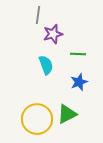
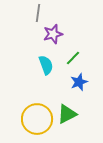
gray line: moved 2 px up
green line: moved 5 px left, 4 px down; rotated 49 degrees counterclockwise
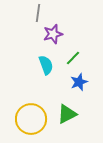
yellow circle: moved 6 px left
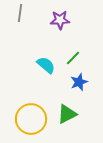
gray line: moved 18 px left
purple star: moved 7 px right, 14 px up; rotated 12 degrees clockwise
cyan semicircle: rotated 30 degrees counterclockwise
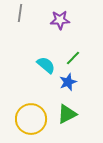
blue star: moved 11 px left
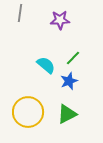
blue star: moved 1 px right, 1 px up
yellow circle: moved 3 px left, 7 px up
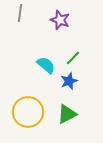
purple star: rotated 24 degrees clockwise
